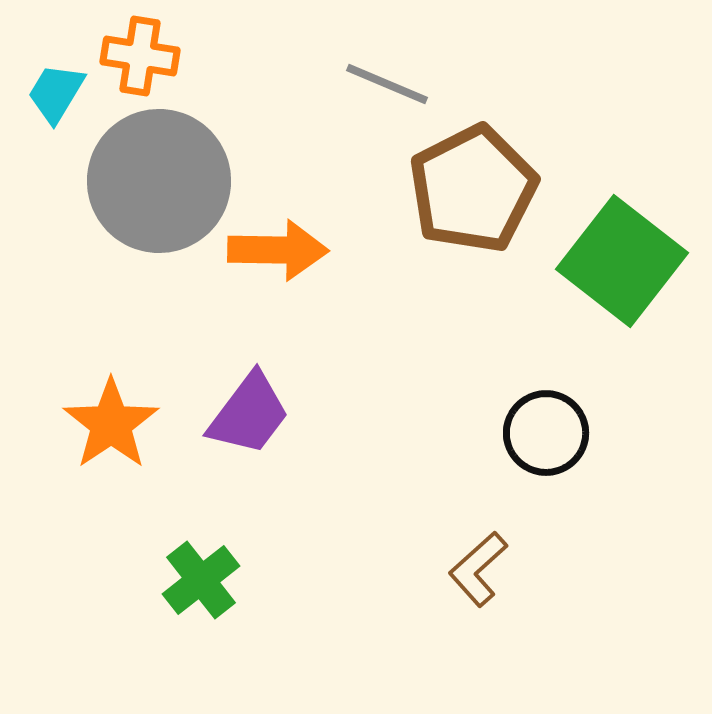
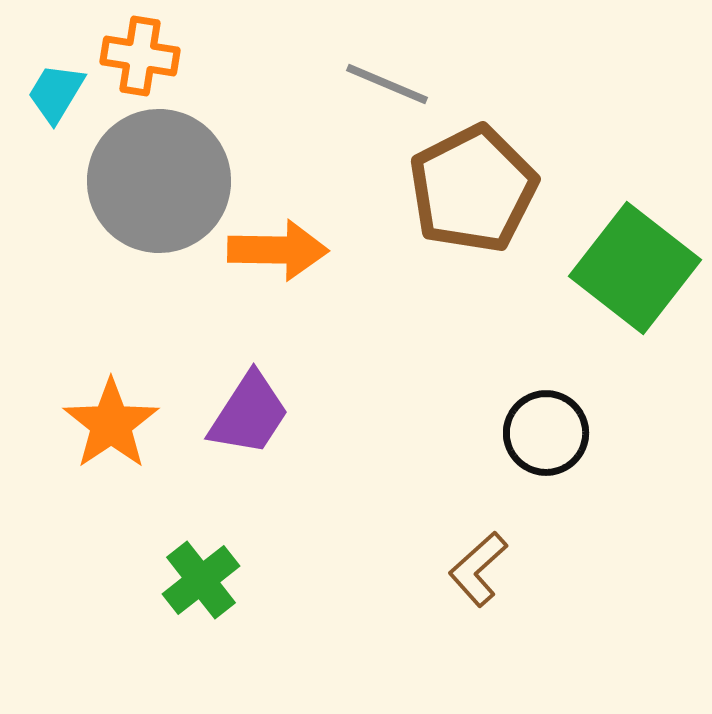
green square: moved 13 px right, 7 px down
purple trapezoid: rotated 4 degrees counterclockwise
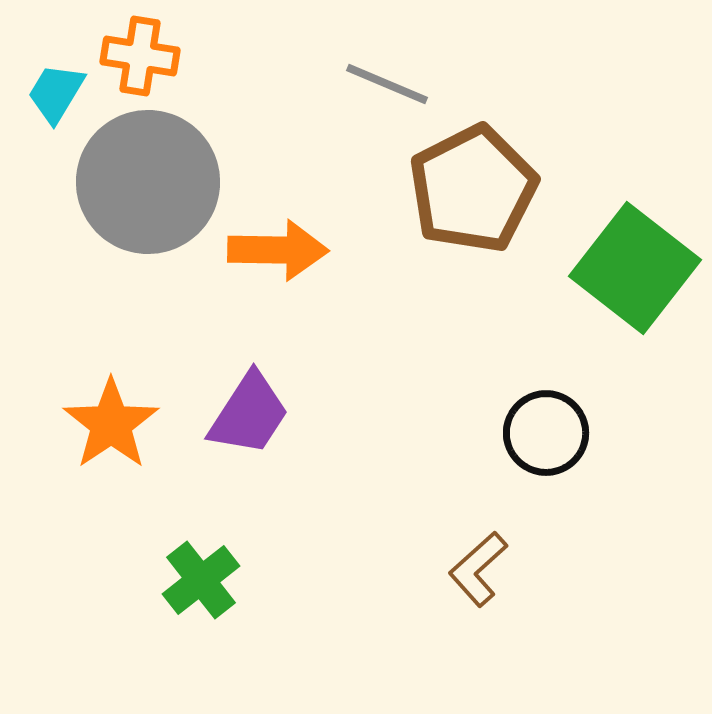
gray circle: moved 11 px left, 1 px down
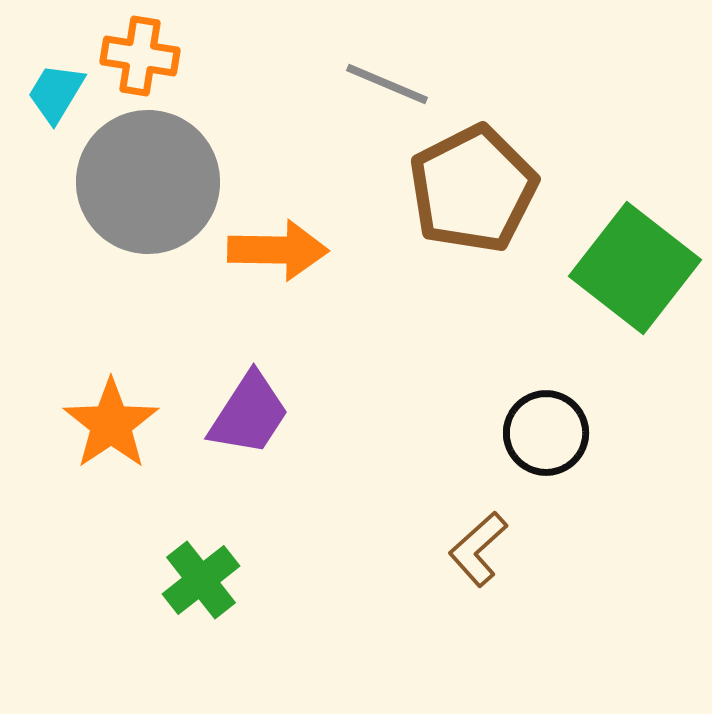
brown L-shape: moved 20 px up
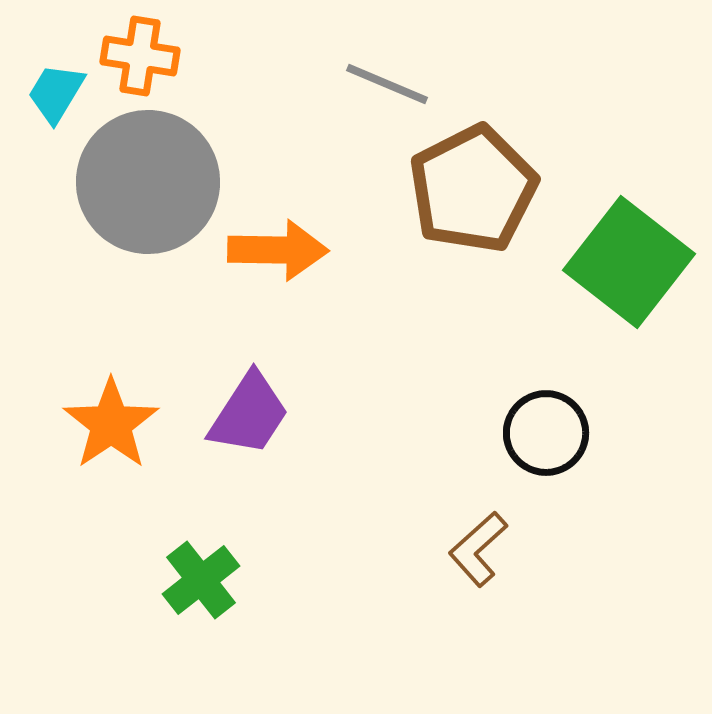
green square: moved 6 px left, 6 px up
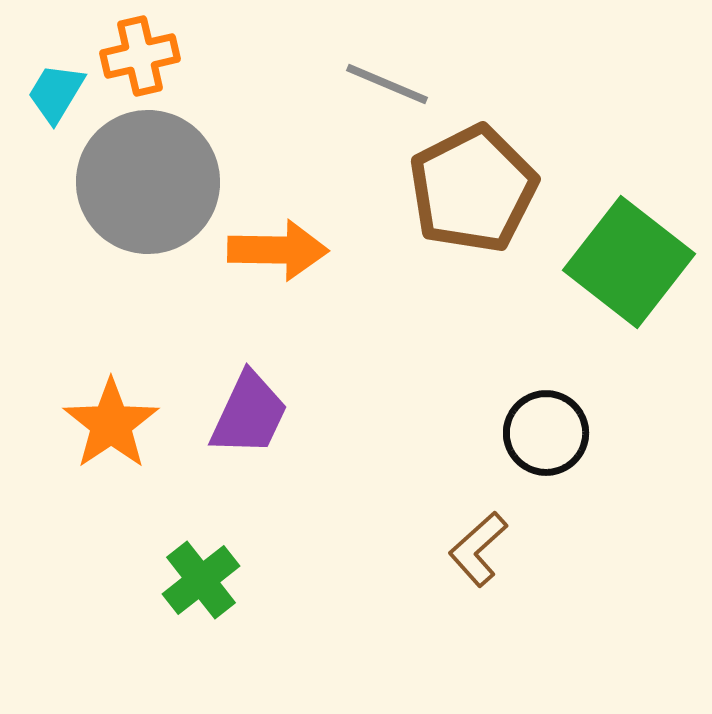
orange cross: rotated 22 degrees counterclockwise
purple trapezoid: rotated 8 degrees counterclockwise
